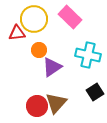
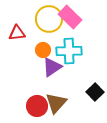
yellow circle: moved 15 px right
orange circle: moved 4 px right
cyan cross: moved 19 px left, 4 px up; rotated 15 degrees counterclockwise
black square: rotated 12 degrees counterclockwise
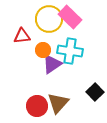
red triangle: moved 5 px right, 3 px down
cyan cross: moved 1 px right; rotated 10 degrees clockwise
purple triangle: moved 3 px up
brown triangle: moved 2 px right
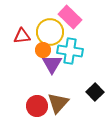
yellow circle: moved 1 px right, 13 px down
purple triangle: rotated 25 degrees counterclockwise
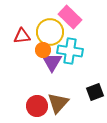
purple triangle: moved 2 px up
black square: rotated 24 degrees clockwise
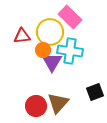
red circle: moved 1 px left
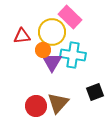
yellow circle: moved 2 px right
cyan cross: moved 3 px right, 4 px down
